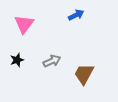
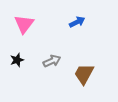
blue arrow: moved 1 px right, 7 px down
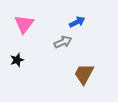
gray arrow: moved 11 px right, 19 px up
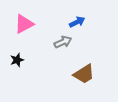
pink triangle: rotated 25 degrees clockwise
brown trapezoid: rotated 150 degrees counterclockwise
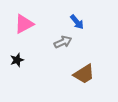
blue arrow: rotated 77 degrees clockwise
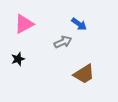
blue arrow: moved 2 px right, 2 px down; rotated 14 degrees counterclockwise
black star: moved 1 px right, 1 px up
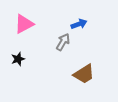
blue arrow: rotated 56 degrees counterclockwise
gray arrow: rotated 36 degrees counterclockwise
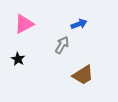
gray arrow: moved 1 px left, 3 px down
black star: rotated 24 degrees counterclockwise
brown trapezoid: moved 1 px left, 1 px down
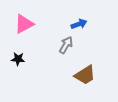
gray arrow: moved 4 px right
black star: rotated 24 degrees counterclockwise
brown trapezoid: moved 2 px right
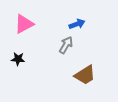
blue arrow: moved 2 px left
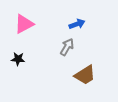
gray arrow: moved 1 px right, 2 px down
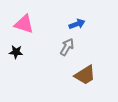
pink triangle: rotated 45 degrees clockwise
black star: moved 2 px left, 7 px up
